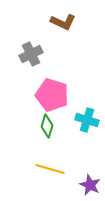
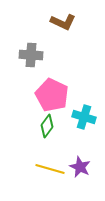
gray cross: moved 1 px down; rotated 30 degrees clockwise
pink pentagon: rotated 8 degrees clockwise
cyan cross: moved 3 px left, 3 px up
green diamond: rotated 20 degrees clockwise
purple star: moved 10 px left, 18 px up
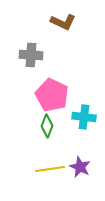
cyan cross: rotated 10 degrees counterclockwise
green diamond: rotated 15 degrees counterclockwise
yellow line: rotated 24 degrees counterclockwise
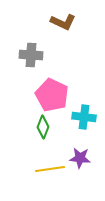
green diamond: moved 4 px left, 1 px down
purple star: moved 9 px up; rotated 20 degrees counterclockwise
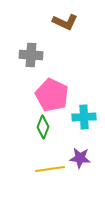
brown L-shape: moved 2 px right
cyan cross: rotated 10 degrees counterclockwise
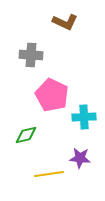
green diamond: moved 17 px left, 8 px down; rotated 55 degrees clockwise
yellow line: moved 1 px left, 5 px down
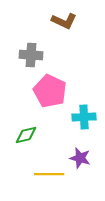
brown L-shape: moved 1 px left, 1 px up
pink pentagon: moved 2 px left, 4 px up
purple star: rotated 10 degrees clockwise
yellow line: rotated 8 degrees clockwise
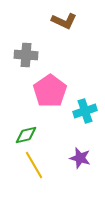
gray cross: moved 5 px left
pink pentagon: rotated 12 degrees clockwise
cyan cross: moved 1 px right, 6 px up; rotated 15 degrees counterclockwise
yellow line: moved 15 px left, 9 px up; rotated 60 degrees clockwise
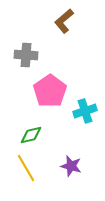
brown L-shape: rotated 115 degrees clockwise
green diamond: moved 5 px right
purple star: moved 9 px left, 8 px down
yellow line: moved 8 px left, 3 px down
